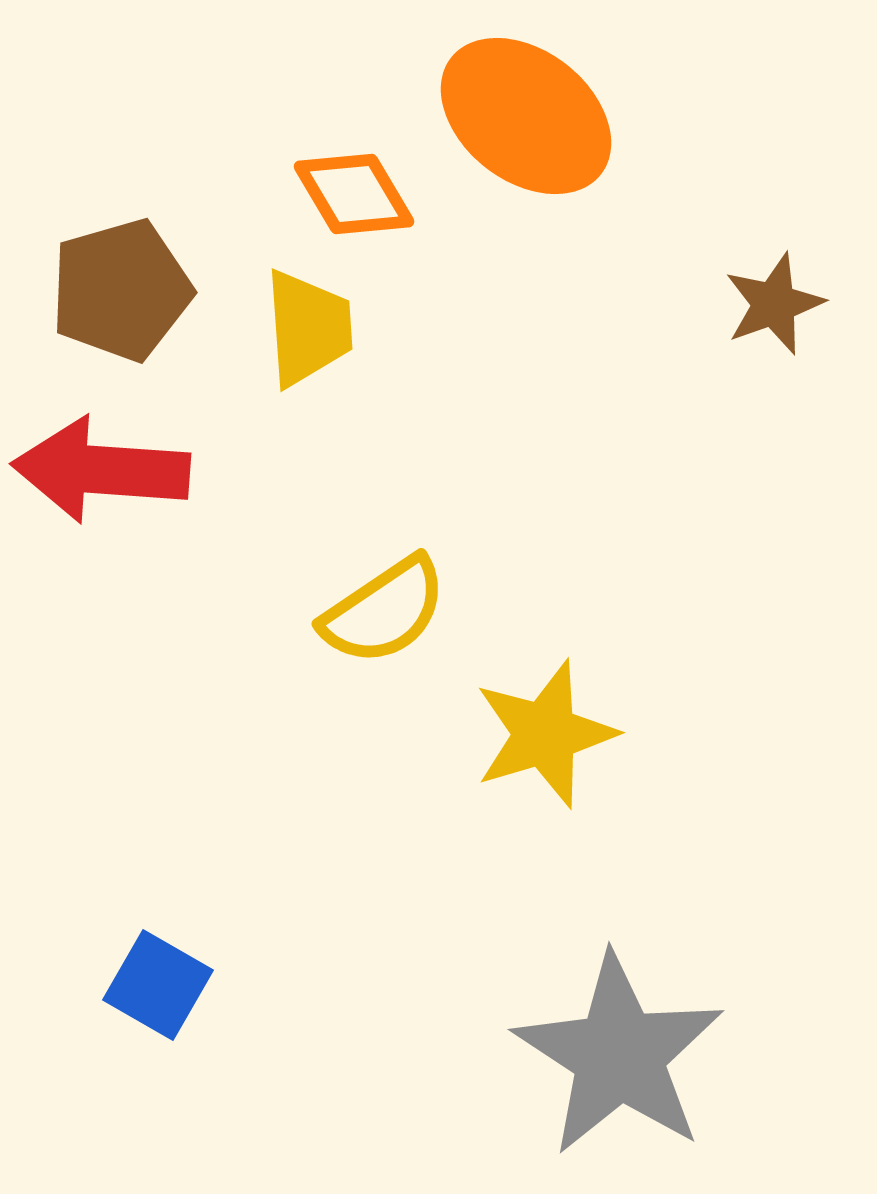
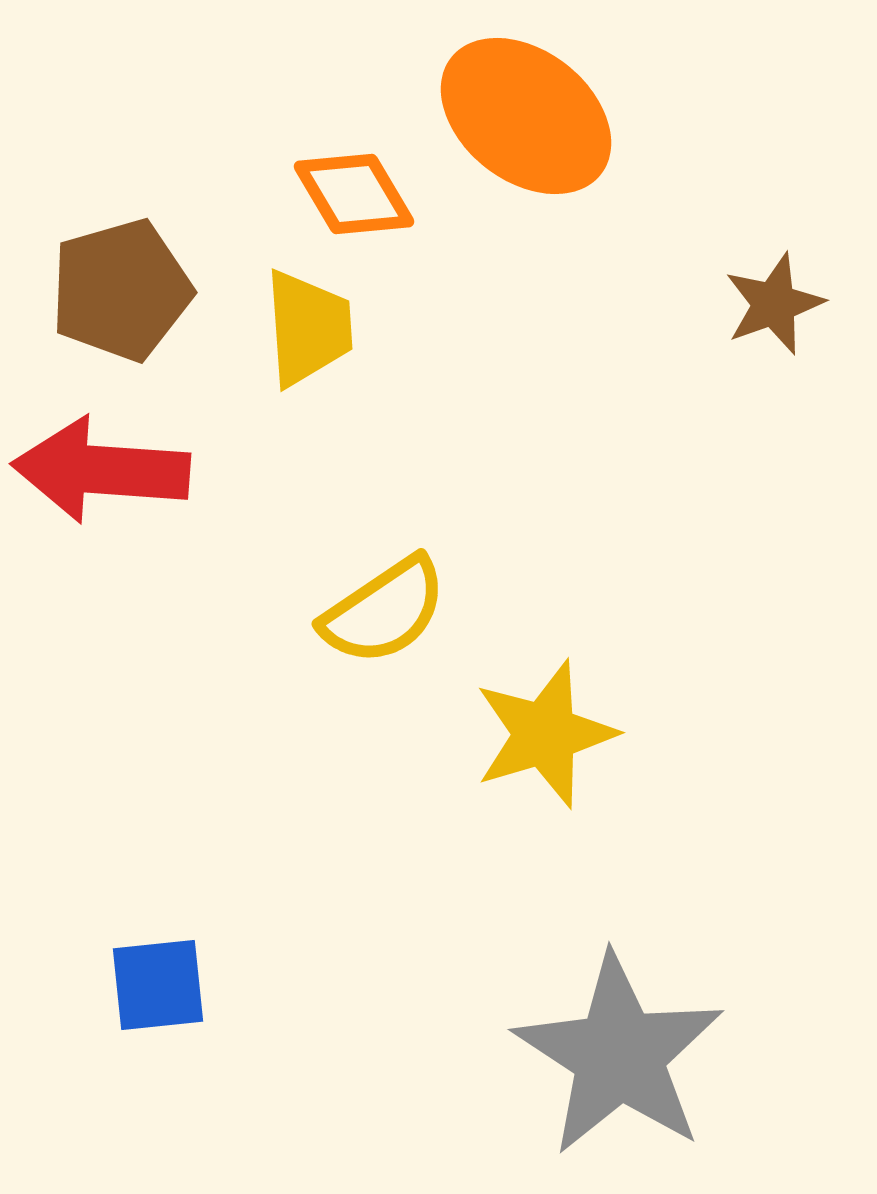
blue square: rotated 36 degrees counterclockwise
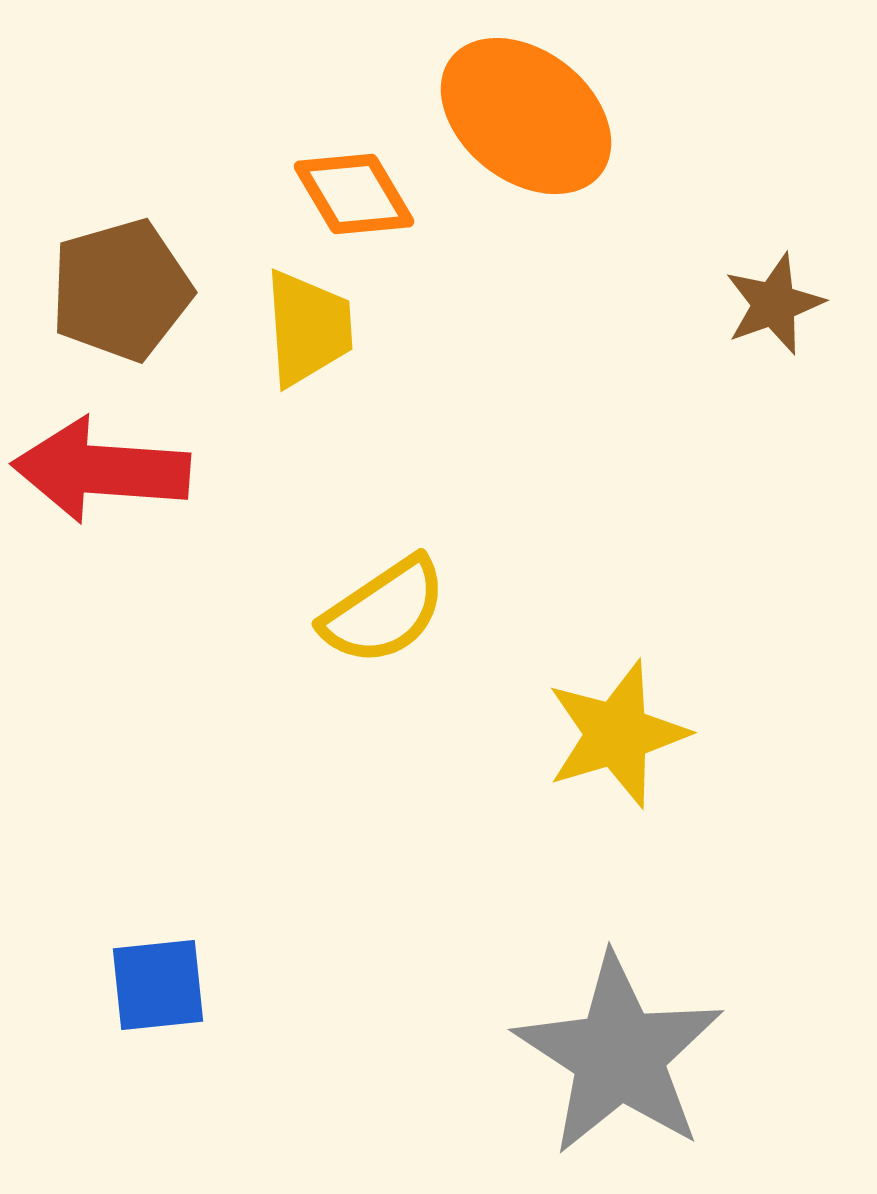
yellow star: moved 72 px right
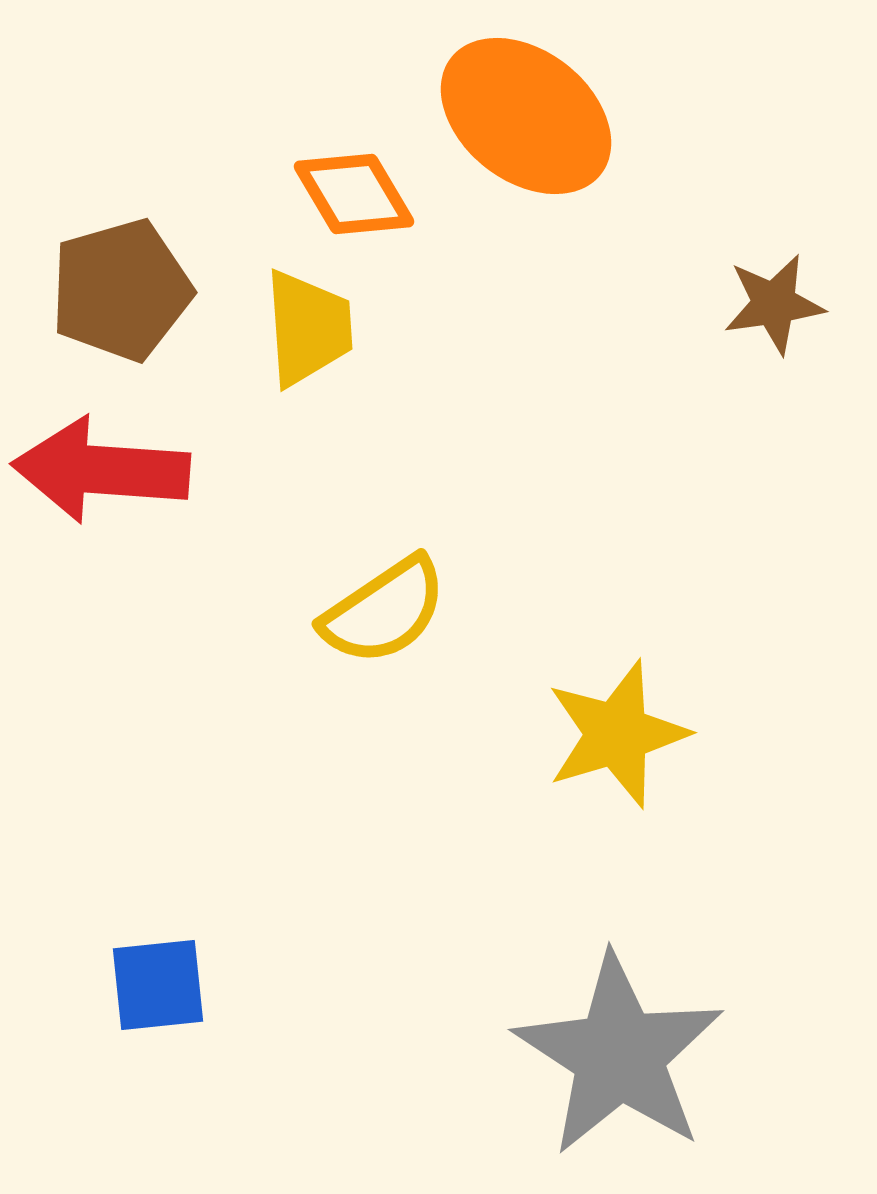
brown star: rotated 12 degrees clockwise
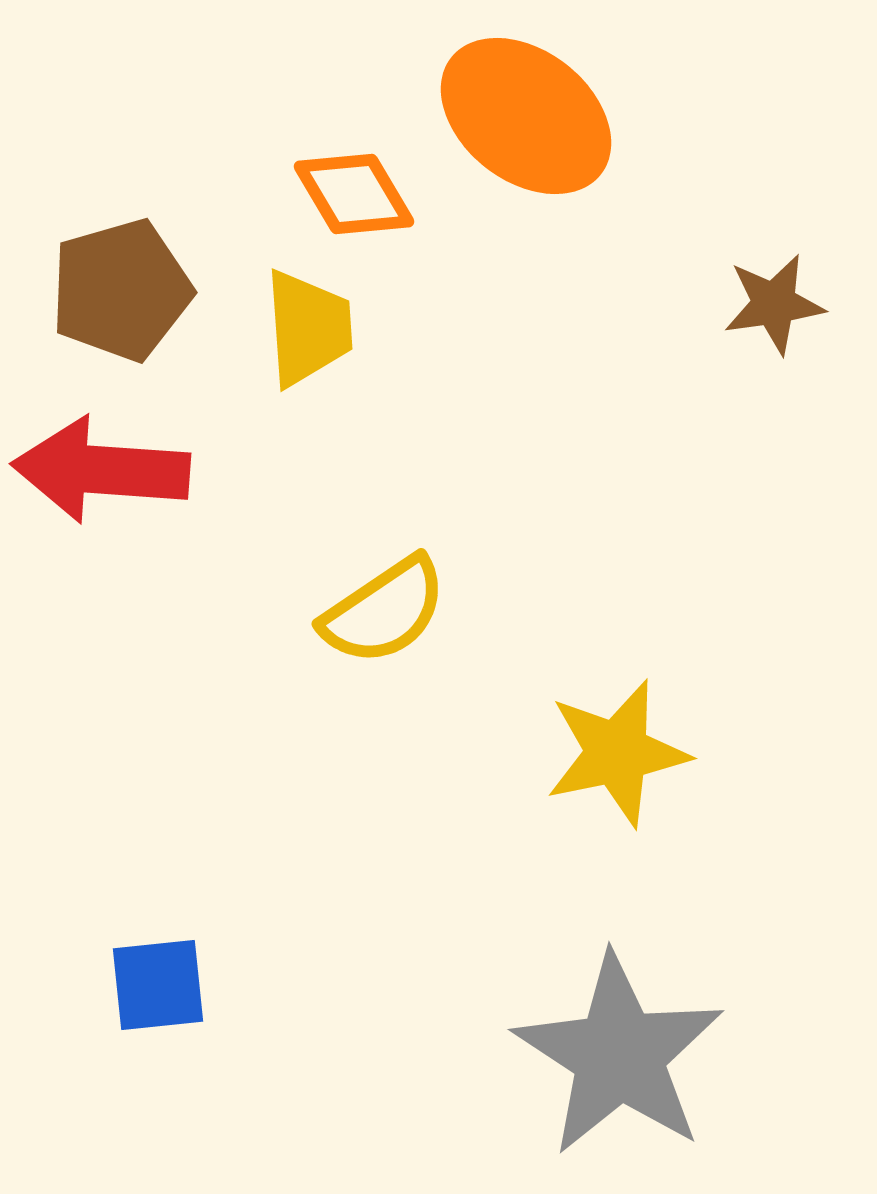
yellow star: moved 19 px down; rotated 5 degrees clockwise
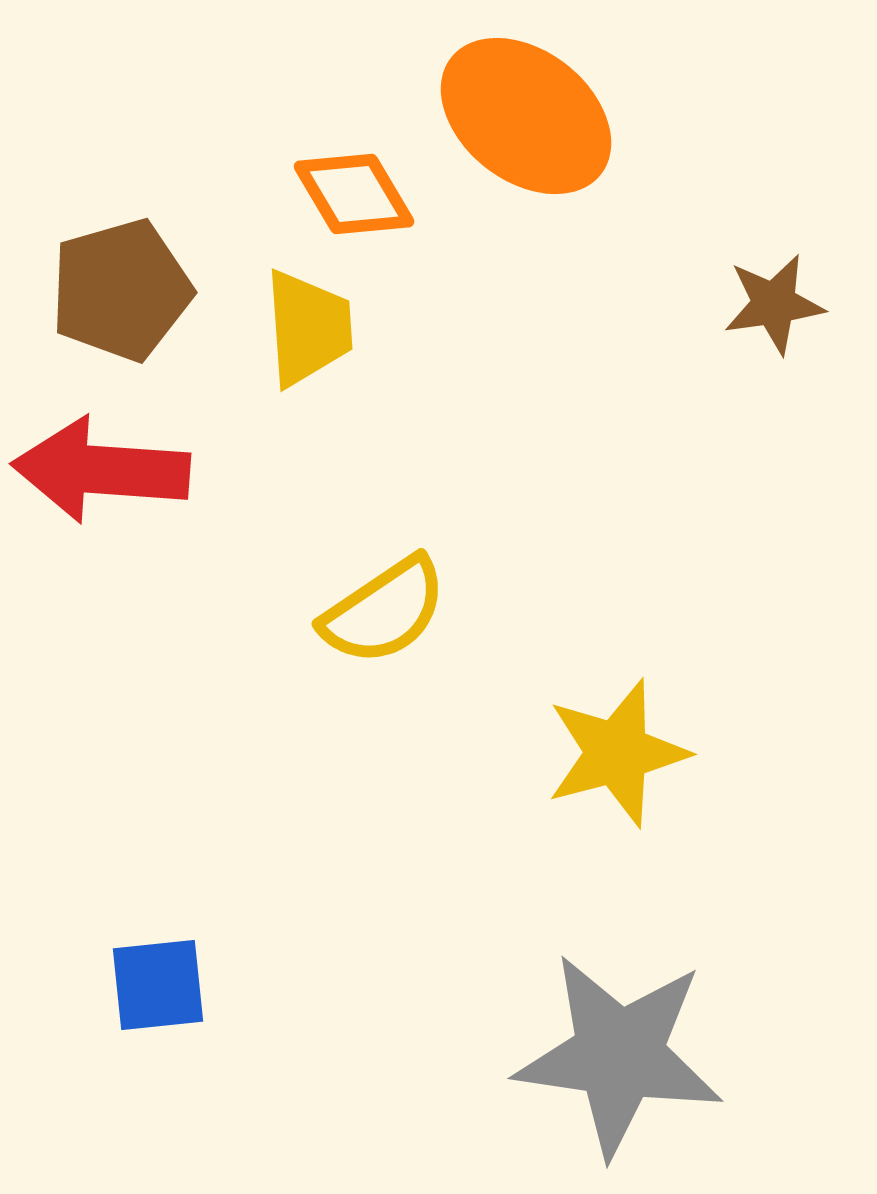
yellow star: rotated 3 degrees counterclockwise
gray star: rotated 25 degrees counterclockwise
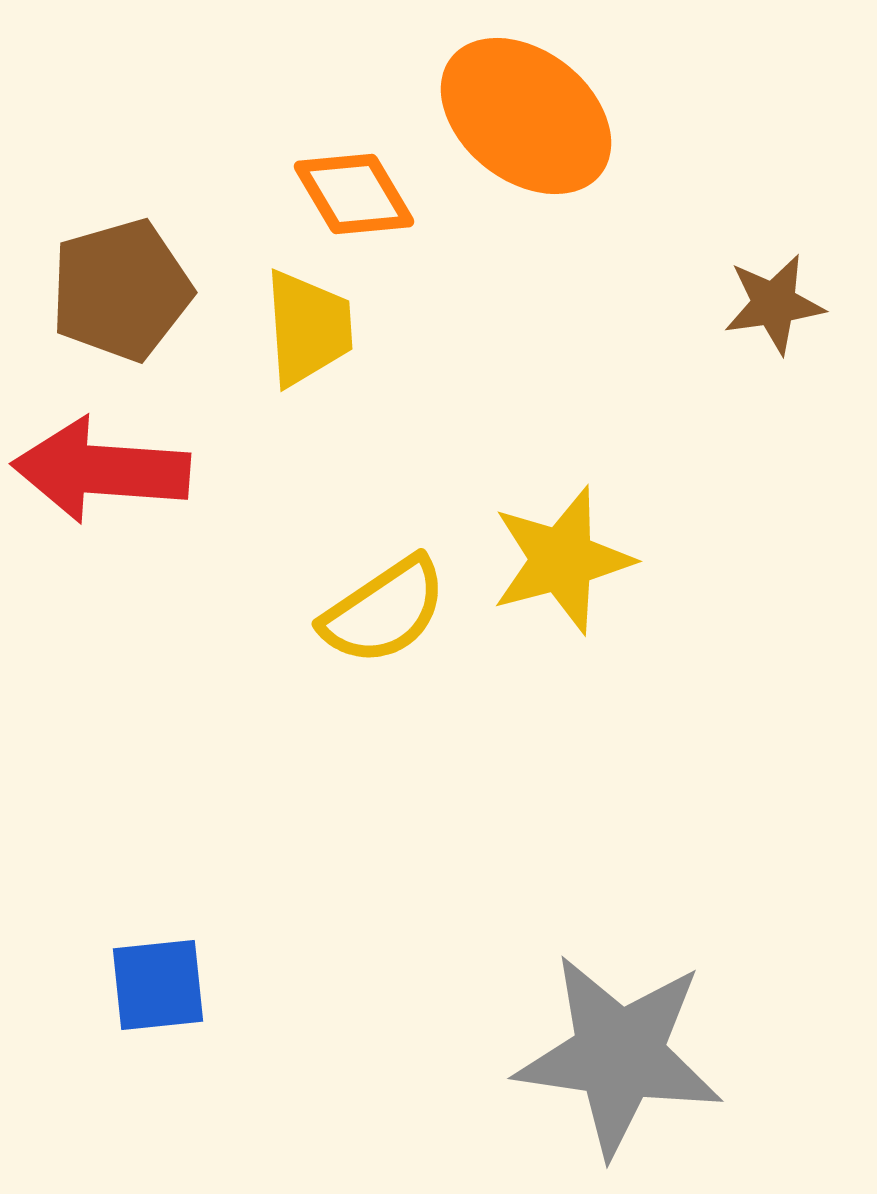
yellow star: moved 55 px left, 193 px up
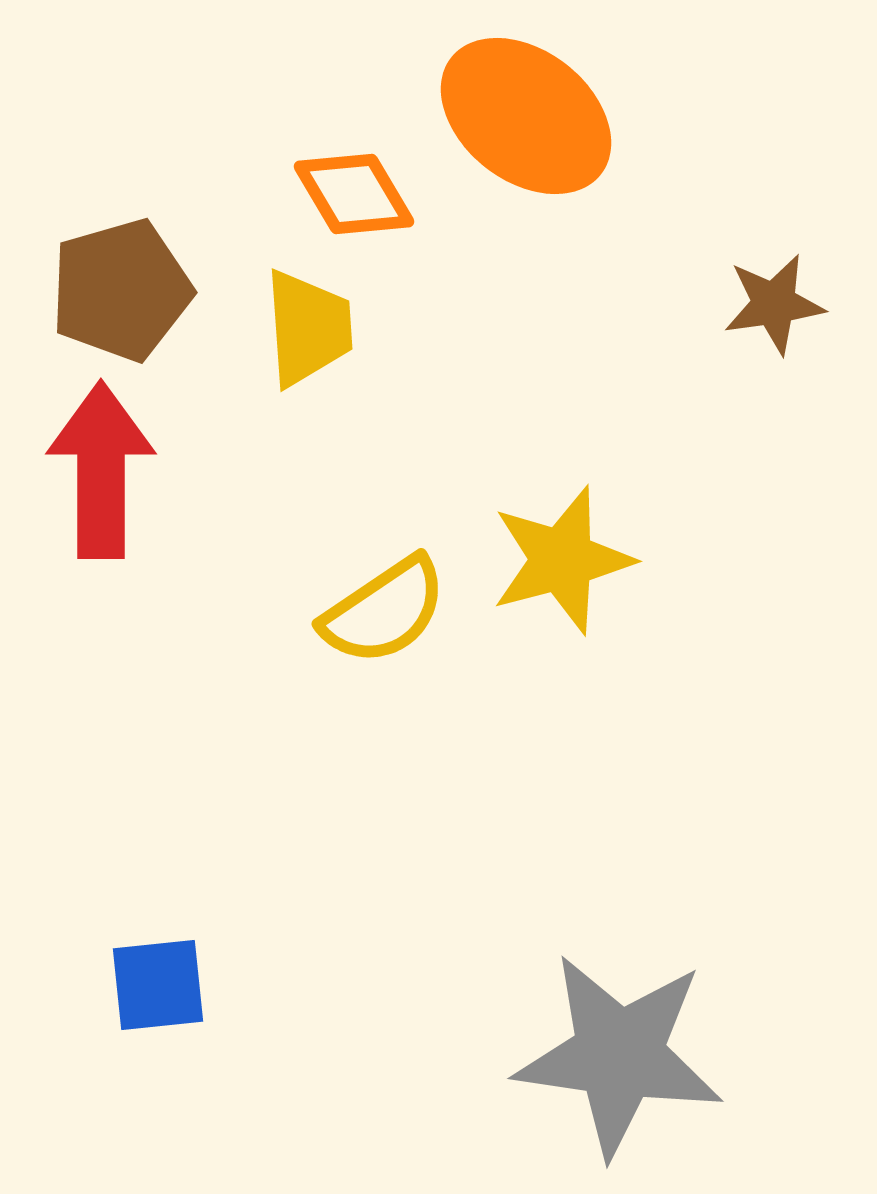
red arrow: rotated 86 degrees clockwise
